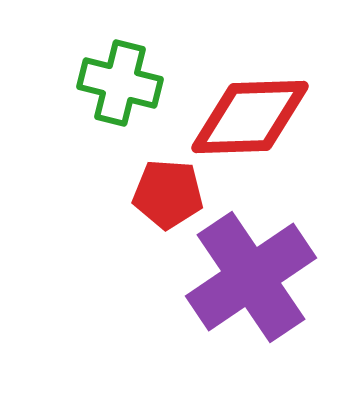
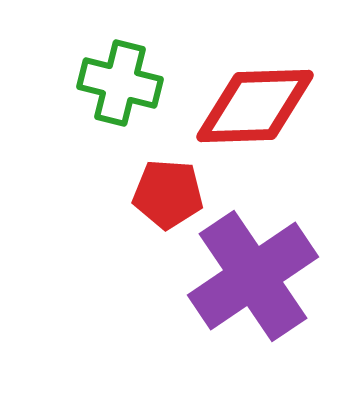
red diamond: moved 5 px right, 11 px up
purple cross: moved 2 px right, 1 px up
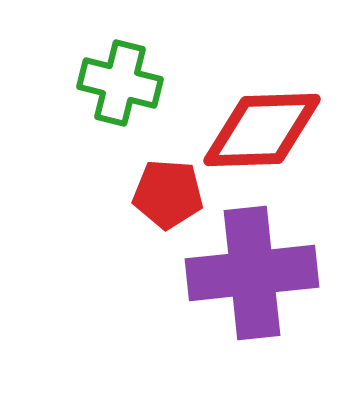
red diamond: moved 7 px right, 24 px down
purple cross: moved 1 px left, 3 px up; rotated 28 degrees clockwise
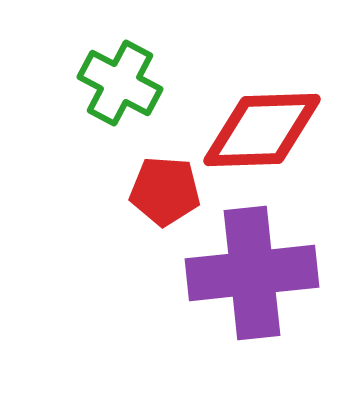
green cross: rotated 14 degrees clockwise
red pentagon: moved 3 px left, 3 px up
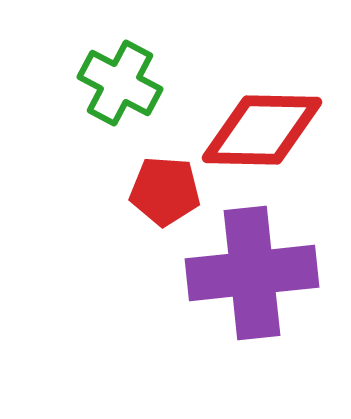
red diamond: rotated 3 degrees clockwise
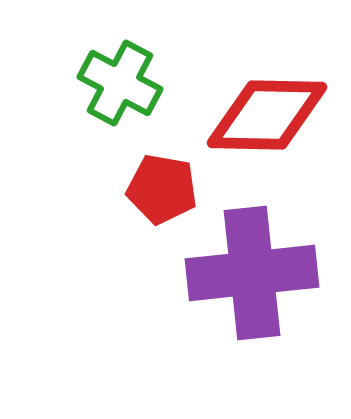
red diamond: moved 5 px right, 15 px up
red pentagon: moved 3 px left, 2 px up; rotated 6 degrees clockwise
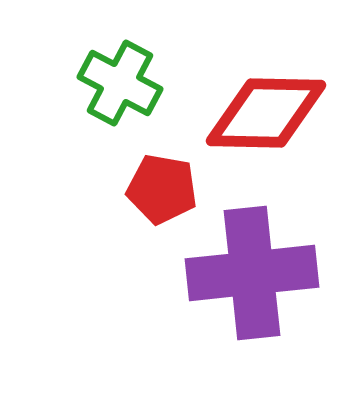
red diamond: moved 1 px left, 2 px up
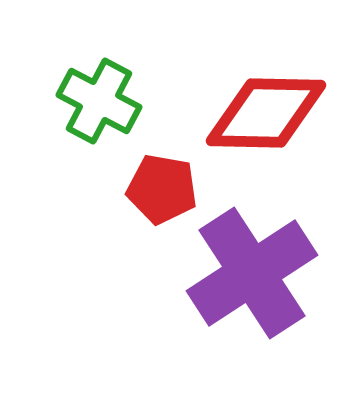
green cross: moved 21 px left, 18 px down
purple cross: rotated 27 degrees counterclockwise
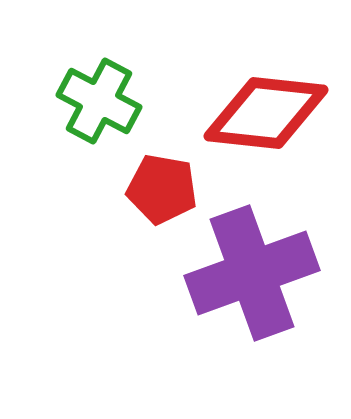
red diamond: rotated 5 degrees clockwise
purple cross: rotated 13 degrees clockwise
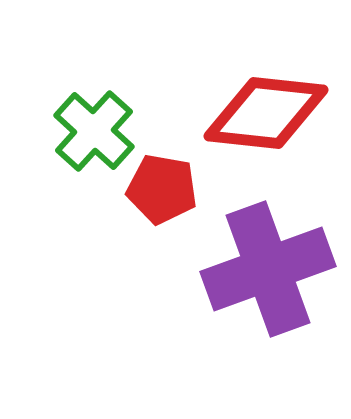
green cross: moved 5 px left, 30 px down; rotated 14 degrees clockwise
purple cross: moved 16 px right, 4 px up
